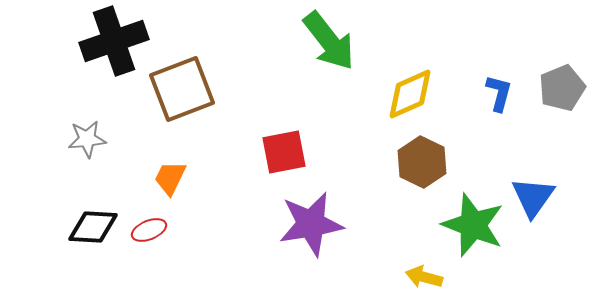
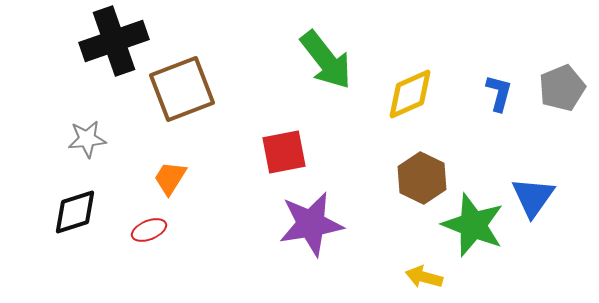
green arrow: moved 3 px left, 19 px down
brown hexagon: moved 16 px down
orange trapezoid: rotated 6 degrees clockwise
black diamond: moved 18 px left, 15 px up; rotated 21 degrees counterclockwise
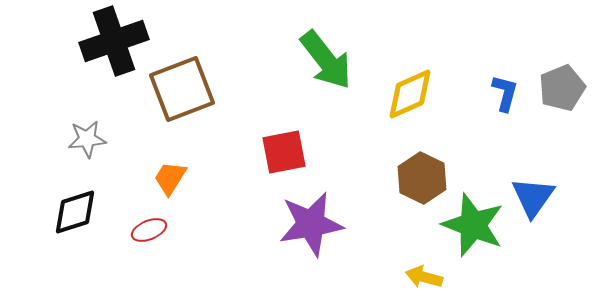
blue L-shape: moved 6 px right
